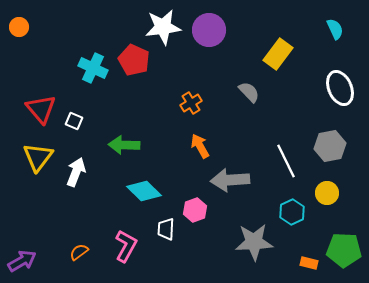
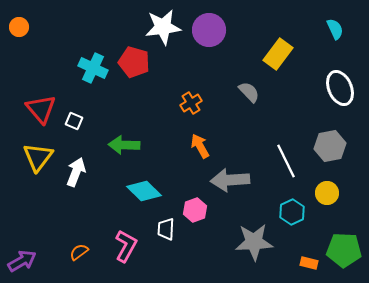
red pentagon: moved 2 px down; rotated 8 degrees counterclockwise
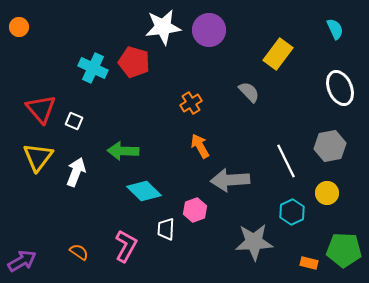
green arrow: moved 1 px left, 6 px down
orange semicircle: rotated 72 degrees clockwise
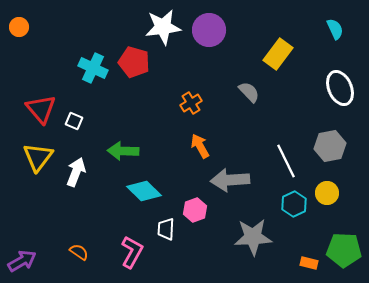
cyan hexagon: moved 2 px right, 8 px up
gray star: moved 1 px left, 5 px up
pink L-shape: moved 6 px right, 6 px down
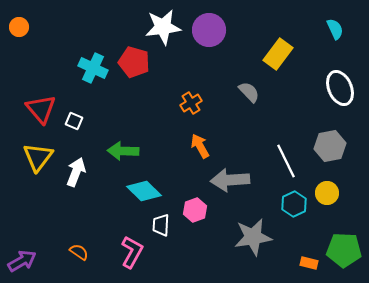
white trapezoid: moved 5 px left, 4 px up
gray star: rotated 6 degrees counterclockwise
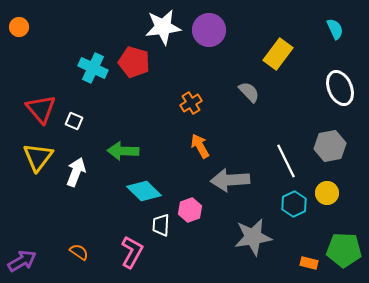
pink hexagon: moved 5 px left
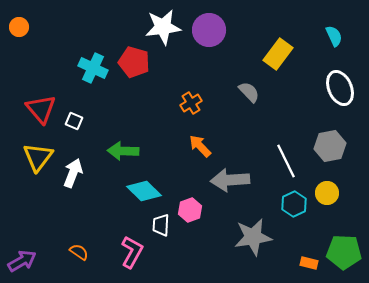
cyan semicircle: moved 1 px left, 7 px down
orange arrow: rotated 15 degrees counterclockwise
white arrow: moved 3 px left, 1 px down
green pentagon: moved 2 px down
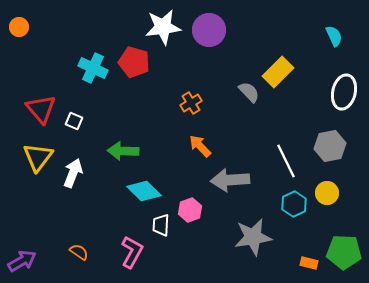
yellow rectangle: moved 18 px down; rotated 8 degrees clockwise
white ellipse: moved 4 px right, 4 px down; rotated 36 degrees clockwise
